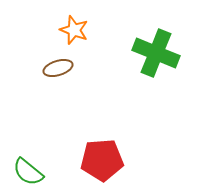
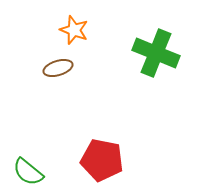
red pentagon: rotated 15 degrees clockwise
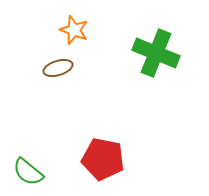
red pentagon: moved 1 px right, 1 px up
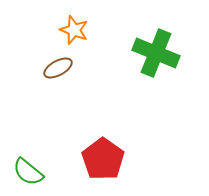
brown ellipse: rotated 12 degrees counterclockwise
red pentagon: rotated 24 degrees clockwise
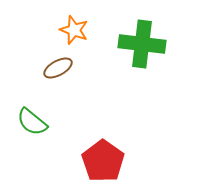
green cross: moved 14 px left, 9 px up; rotated 15 degrees counterclockwise
red pentagon: moved 2 px down
green semicircle: moved 4 px right, 50 px up
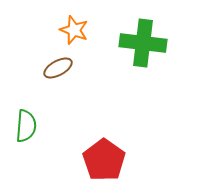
green cross: moved 1 px right, 1 px up
green semicircle: moved 6 px left, 4 px down; rotated 124 degrees counterclockwise
red pentagon: moved 1 px right, 1 px up
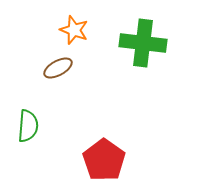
green semicircle: moved 2 px right
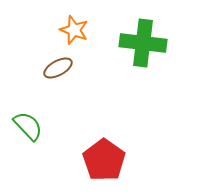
green semicircle: rotated 48 degrees counterclockwise
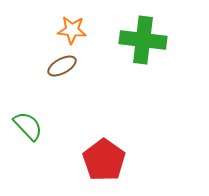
orange star: moved 2 px left; rotated 16 degrees counterclockwise
green cross: moved 3 px up
brown ellipse: moved 4 px right, 2 px up
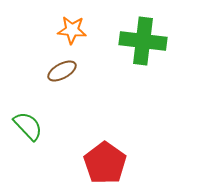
green cross: moved 1 px down
brown ellipse: moved 5 px down
red pentagon: moved 1 px right, 3 px down
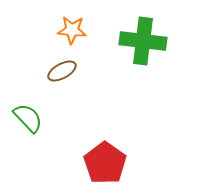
green semicircle: moved 8 px up
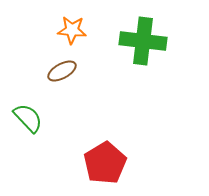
red pentagon: rotated 6 degrees clockwise
